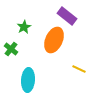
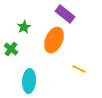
purple rectangle: moved 2 px left, 2 px up
cyan ellipse: moved 1 px right, 1 px down
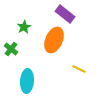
cyan ellipse: moved 2 px left
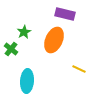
purple rectangle: rotated 24 degrees counterclockwise
green star: moved 5 px down
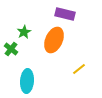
yellow line: rotated 64 degrees counterclockwise
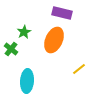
purple rectangle: moved 3 px left, 1 px up
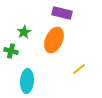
green cross: moved 2 px down; rotated 24 degrees counterclockwise
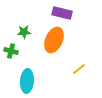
green star: rotated 24 degrees clockwise
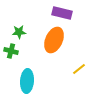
green star: moved 5 px left
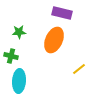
green cross: moved 5 px down
cyan ellipse: moved 8 px left
